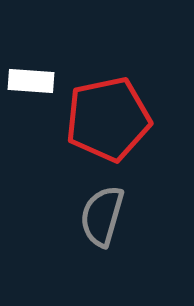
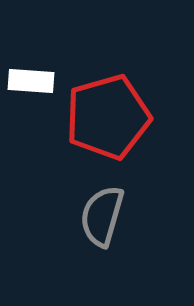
red pentagon: moved 2 px up; rotated 4 degrees counterclockwise
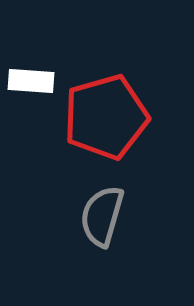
red pentagon: moved 2 px left
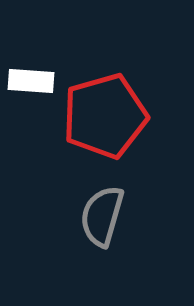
red pentagon: moved 1 px left, 1 px up
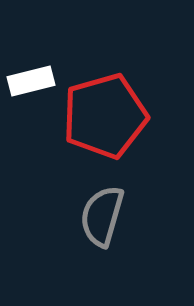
white rectangle: rotated 18 degrees counterclockwise
